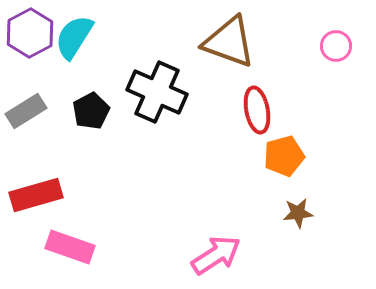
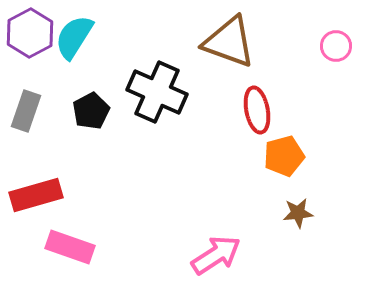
gray rectangle: rotated 39 degrees counterclockwise
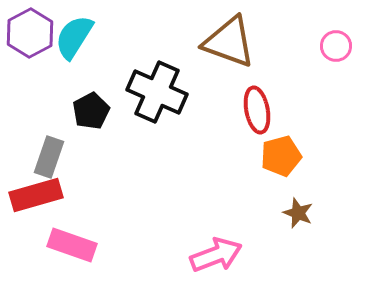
gray rectangle: moved 23 px right, 46 px down
orange pentagon: moved 3 px left
brown star: rotated 28 degrees clockwise
pink rectangle: moved 2 px right, 2 px up
pink arrow: rotated 12 degrees clockwise
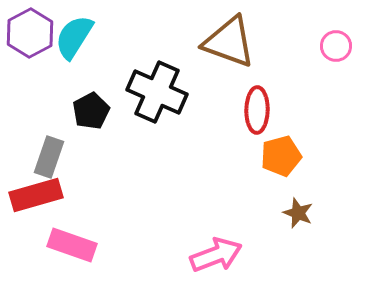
red ellipse: rotated 12 degrees clockwise
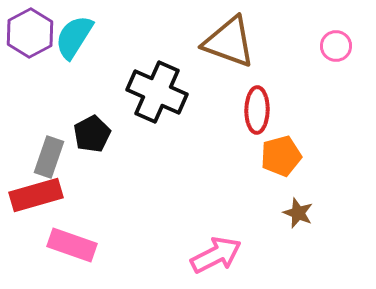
black pentagon: moved 1 px right, 23 px down
pink arrow: rotated 6 degrees counterclockwise
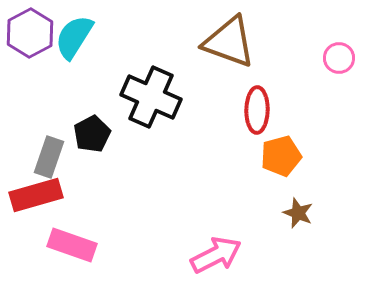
pink circle: moved 3 px right, 12 px down
black cross: moved 6 px left, 5 px down
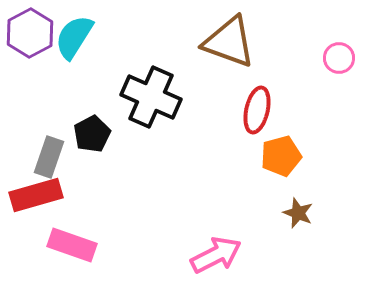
red ellipse: rotated 12 degrees clockwise
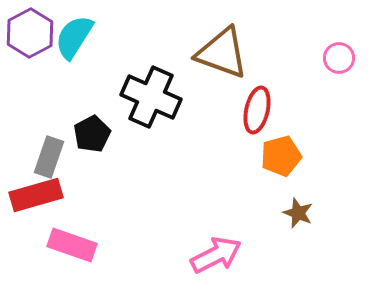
brown triangle: moved 7 px left, 11 px down
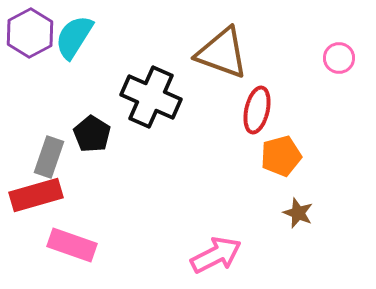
black pentagon: rotated 12 degrees counterclockwise
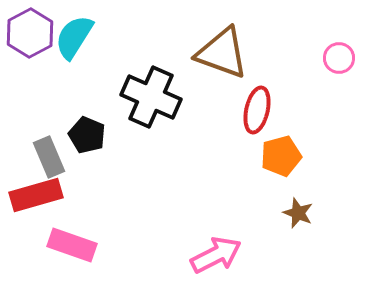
black pentagon: moved 5 px left, 1 px down; rotated 9 degrees counterclockwise
gray rectangle: rotated 42 degrees counterclockwise
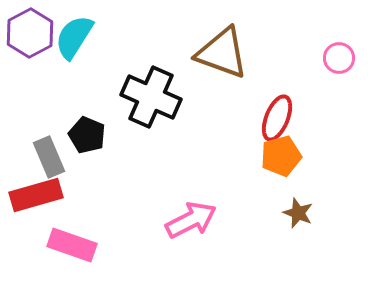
red ellipse: moved 20 px right, 8 px down; rotated 9 degrees clockwise
pink arrow: moved 25 px left, 35 px up
